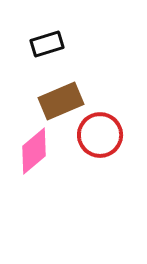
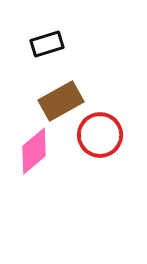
brown rectangle: rotated 6 degrees counterclockwise
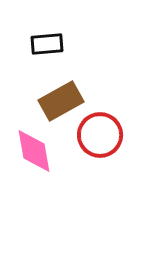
black rectangle: rotated 12 degrees clockwise
pink diamond: rotated 60 degrees counterclockwise
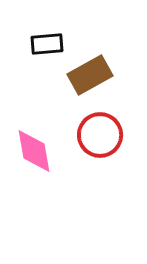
brown rectangle: moved 29 px right, 26 px up
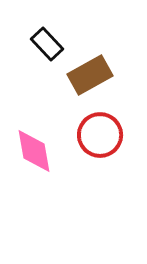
black rectangle: rotated 52 degrees clockwise
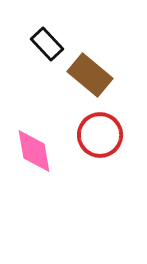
brown rectangle: rotated 69 degrees clockwise
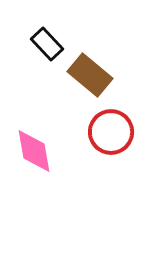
red circle: moved 11 px right, 3 px up
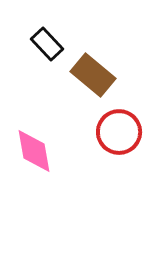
brown rectangle: moved 3 px right
red circle: moved 8 px right
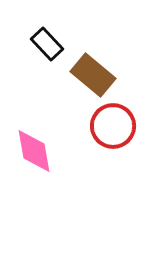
red circle: moved 6 px left, 6 px up
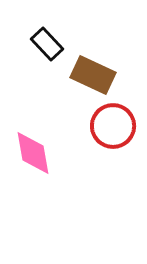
brown rectangle: rotated 15 degrees counterclockwise
pink diamond: moved 1 px left, 2 px down
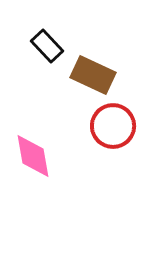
black rectangle: moved 2 px down
pink diamond: moved 3 px down
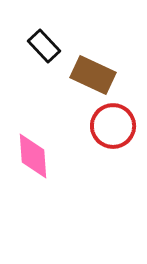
black rectangle: moved 3 px left
pink diamond: rotated 6 degrees clockwise
